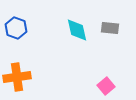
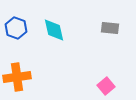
cyan diamond: moved 23 px left
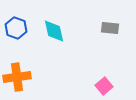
cyan diamond: moved 1 px down
pink square: moved 2 px left
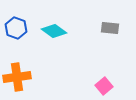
cyan diamond: rotated 40 degrees counterclockwise
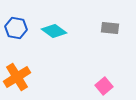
blue hexagon: rotated 10 degrees counterclockwise
orange cross: rotated 24 degrees counterclockwise
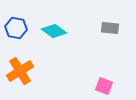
orange cross: moved 3 px right, 6 px up
pink square: rotated 30 degrees counterclockwise
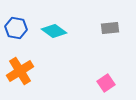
gray rectangle: rotated 12 degrees counterclockwise
pink square: moved 2 px right, 3 px up; rotated 36 degrees clockwise
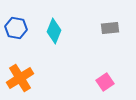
cyan diamond: rotated 75 degrees clockwise
orange cross: moved 7 px down
pink square: moved 1 px left, 1 px up
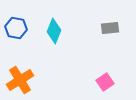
orange cross: moved 2 px down
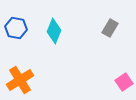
gray rectangle: rotated 54 degrees counterclockwise
pink square: moved 19 px right
